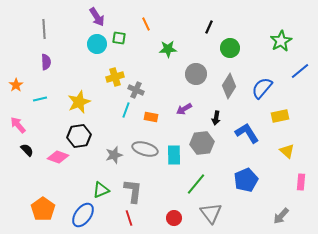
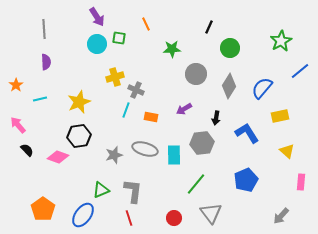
green star at (168, 49): moved 4 px right
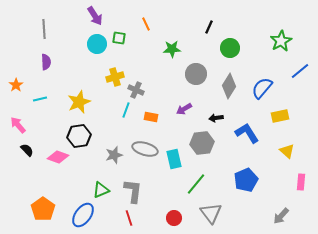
purple arrow at (97, 17): moved 2 px left, 1 px up
black arrow at (216, 118): rotated 72 degrees clockwise
cyan rectangle at (174, 155): moved 4 px down; rotated 12 degrees counterclockwise
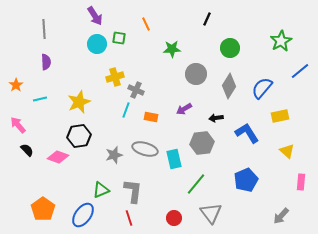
black line at (209, 27): moved 2 px left, 8 px up
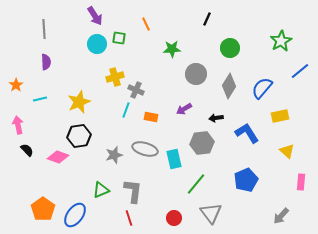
pink arrow at (18, 125): rotated 30 degrees clockwise
blue ellipse at (83, 215): moved 8 px left
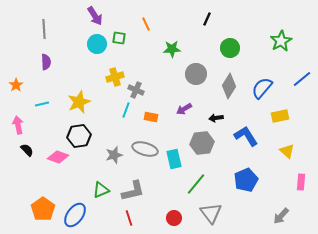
blue line at (300, 71): moved 2 px right, 8 px down
cyan line at (40, 99): moved 2 px right, 5 px down
blue L-shape at (247, 133): moved 1 px left, 3 px down
gray L-shape at (133, 191): rotated 70 degrees clockwise
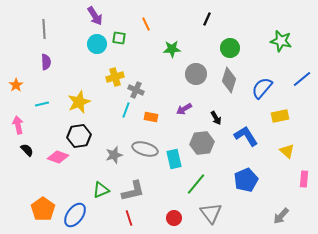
green star at (281, 41): rotated 30 degrees counterclockwise
gray diamond at (229, 86): moved 6 px up; rotated 15 degrees counterclockwise
black arrow at (216, 118): rotated 112 degrees counterclockwise
pink rectangle at (301, 182): moved 3 px right, 3 px up
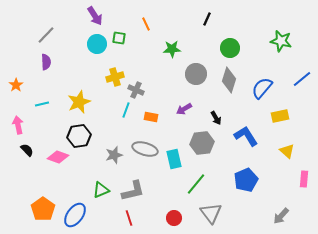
gray line at (44, 29): moved 2 px right, 6 px down; rotated 48 degrees clockwise
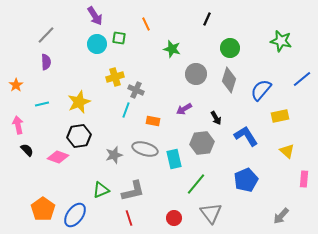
green star at (172, 49): rotated 18 degrees clockwise
blue semicircle at (262, 88): moved 1 px left, 2 px down
orange rectangle at (151, 117): moved 2 px right, 4 px down
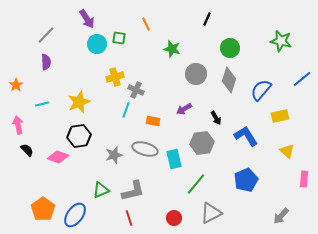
purple arrow at (95, 16): moved 8 px left, 3 px down
gray triangle at (211, 213): rotated 40 degrees clockwise
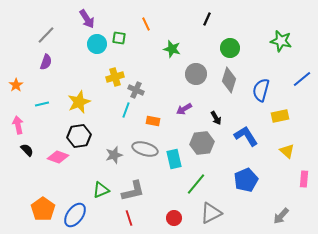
purple semicircle at (46, 62): rotated 21 degrees clockwise
blue semicircle at (261, 90): rotated 25 degrees counterclockwise
